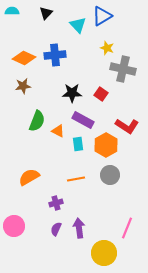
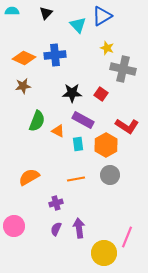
pink line: moved 9 px down
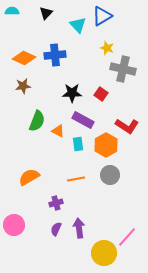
pink circle: moved 1 px up
pink line: rotated 20 degrees clockwise
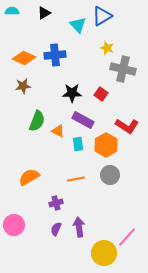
black triangle: moved 2 px left; rotated 16 degrees clockwise
purple arrow: moved 1 px up
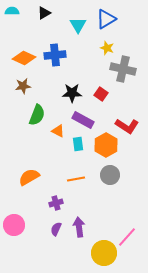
blue triangle: moved 4 px right, 3 px down
cyan triangle: rotated 12 degrees clockwise
green semicircle: moved 6 px up
